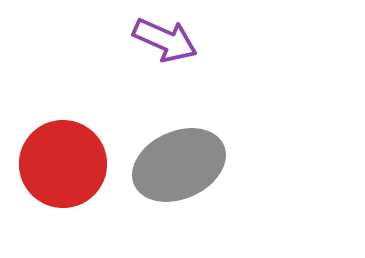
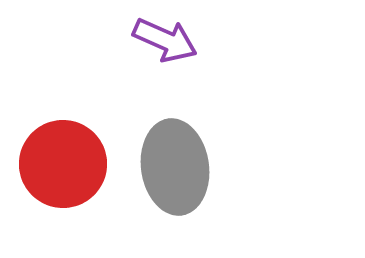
gray ellipse: moved 4 px left, 2 px down; rotated 74 degrees counterclockwise
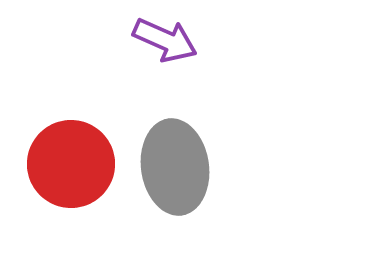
red circle: moved 8 px right
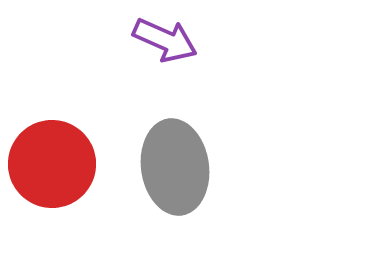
red circle: moved 19 px left
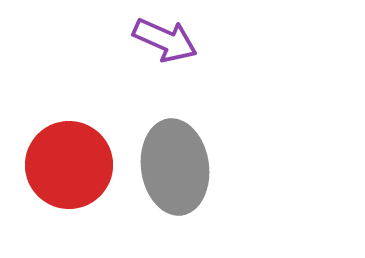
red circle: moved 17 px right, 1 px down
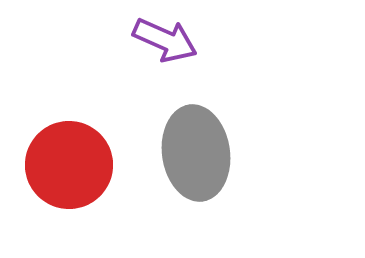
gray ellipse: moved 21 px right, 14 px up
